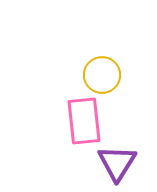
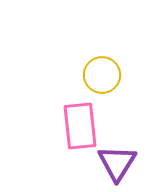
pink rectangle: moved 4 px left, 5 px down
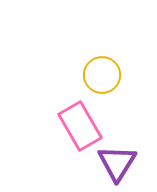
pink rectangle: rotated 24 degrees counterclockwise
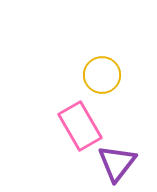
purple triangle: rotated 6 degrees clockwise
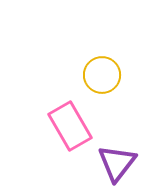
pink rectangle: moved 10 px left
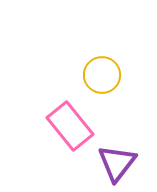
pink rectangle: rotated 9 degrees counterclockwise
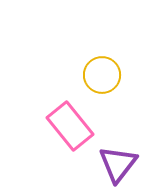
purple triangle: moved 1 px right, 1 px down
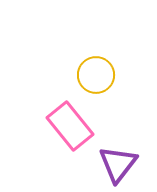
yellow circle: moved 6 px left
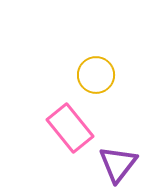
pink rectangle: moved 2 px down
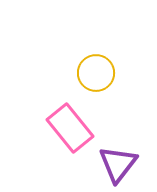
yellow circle: moved 2 px up
